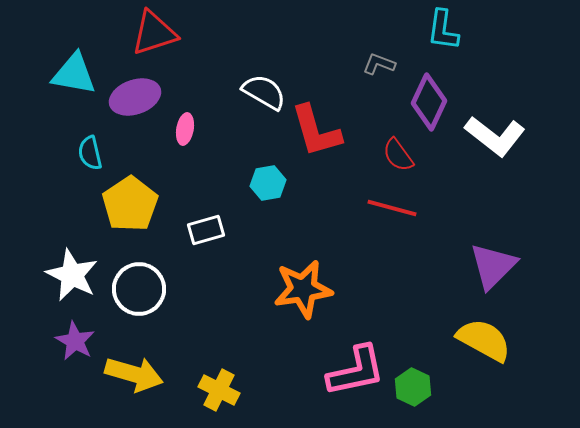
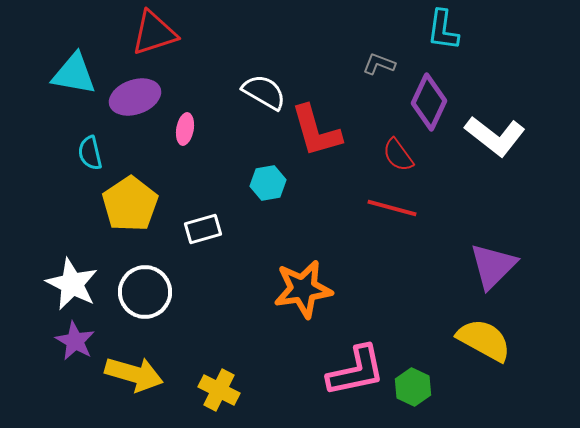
white rectangle: moved 3 px left, 1 px up
white star: moved 9 px down
white circle: moved 6 px right, 3 px down
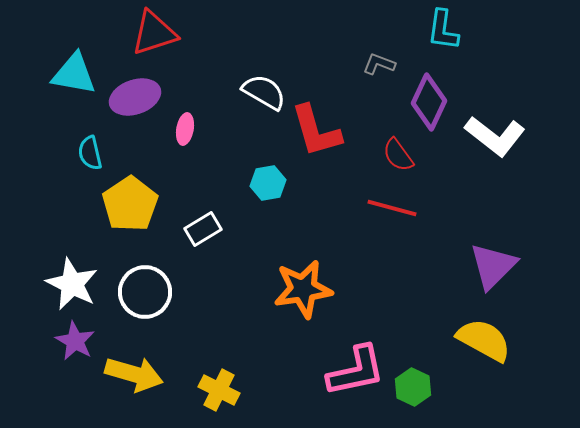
white rectangle: rotated 15 degrees counterclockwise
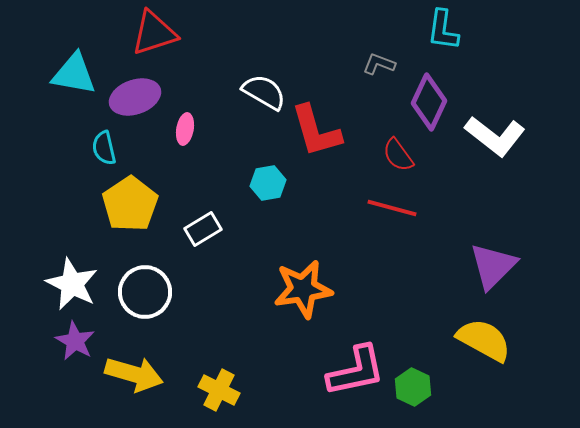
cyan semicircle: moved 14 px right, 5 px up
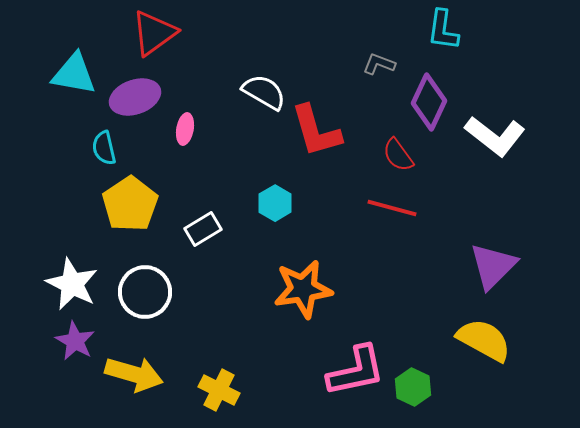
red triangle: rotated 18 degrees counterclockwise
cyan hexagon: moved 7 px right, 20 px down; rotated 20 degrees counterclockwise
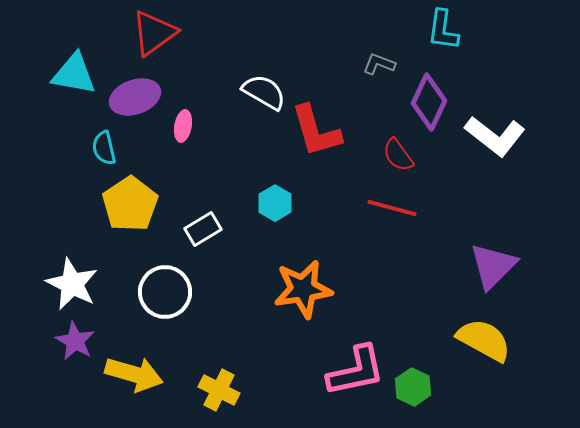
pink ellipse: moved 2 px left, 3 px up
white circle: moved 20 px right
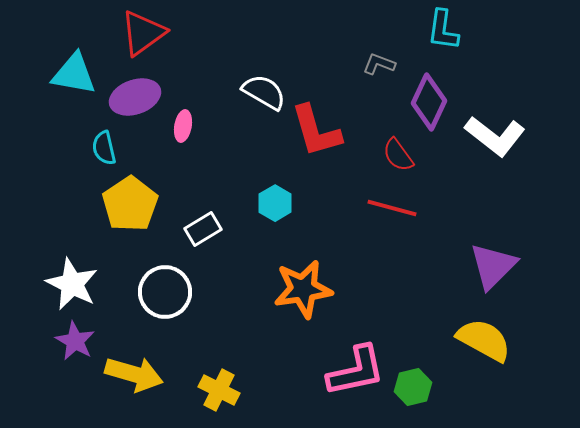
red triangle: moved 11 px left
green hexagon: rotated 21 degrees clockwise
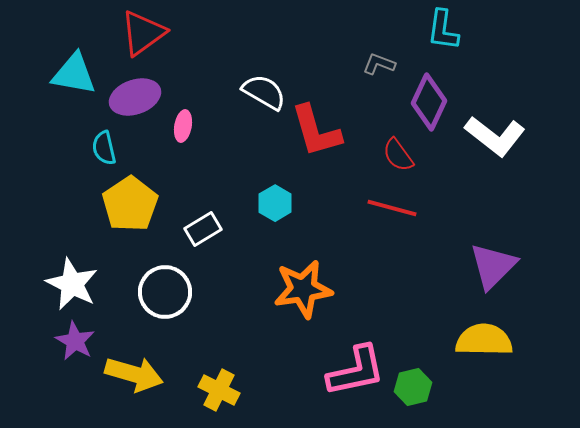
yellow semicircle: rotated 28 degrees counterclockwise
